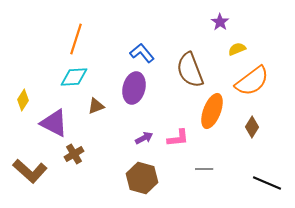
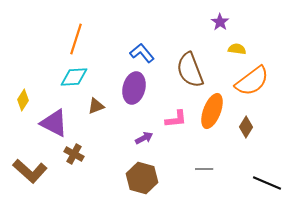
yellow semicircle: rotated 30 degrees clockwise
brown diamond: moved 6 px left
pink L-shape: moved 2 px left, 19 px up
brown cross: rotated 30 degrees counterclockwise
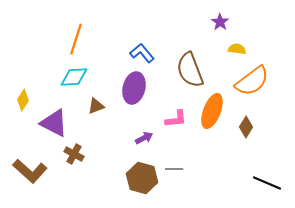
gray line: moved 30 px left
